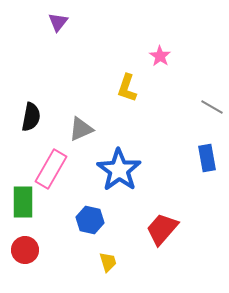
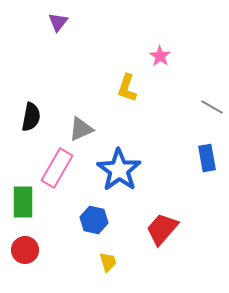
pink rectangle: moved 6 px right, 1 px up
blue hexagon: moved 4 px right
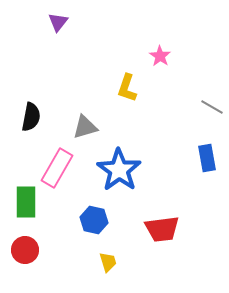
gray triangle: moved 4 px right, 2 px up; rotated 8 degrees clockwise
green rectangle: moved 3 px right
red trapezoid: rotated 138 degrees counterclockwise
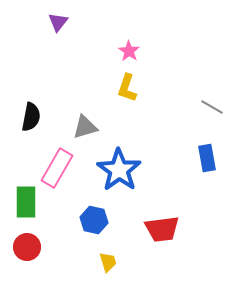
pink star: moved 31 px left, 5 px up
red circle: moved 2 px right, 3 px up
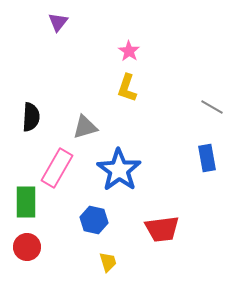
black semicircle: rotated 8 degrees counterclockwise
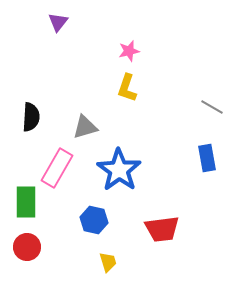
pink star: rotated 25 degrees clockwise
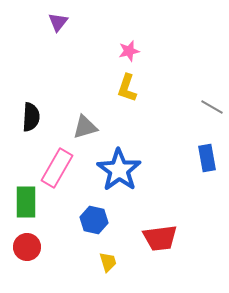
red trapezoid: moved 2 px left, 9 px down
